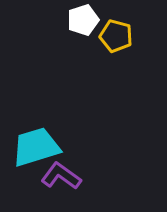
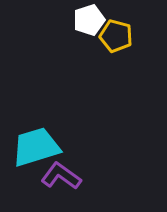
white pentagon: moved 6 px right
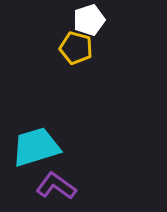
yellow pentagon: moved 40 px left, 12 px down
purple L-shape: moved 5 px left, 10 px down
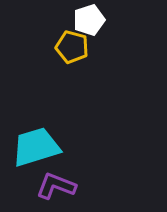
yellow pentagon: moved 4 px left, 1 px up
purple L-shape: rotated 15 degrees counterclockwise
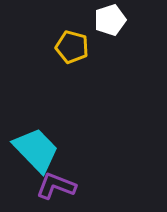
white pentagon: moved 21 px right
cyan trapezoid: moved 3 px down; rotated 63 degrees clockwise
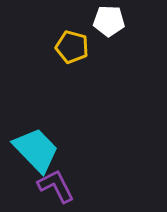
white pentagon: moved 1 px left, 1 px down; rotated 20 degrees clockwise
purple L-shape: rotated 42 degrees clockwise
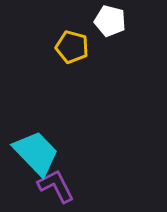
white pentagon: moved 1 px right; rotated 12 degrees clockwise
cyan trapezoid: moved 3 px down
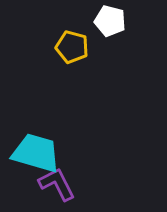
cyan trapezoid: rotated 30 degrees counterclockwise
purple L-shape: moved 1 px right, 2 px up
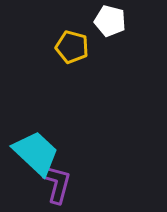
cyan trapezoid: rotated 27 degrees clockwise
purple L-shape: rotated 42 degrees clockwise
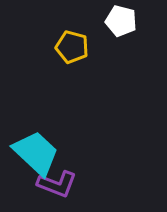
white pentagon: moved 11 px right
purple L-shape: rotated 96 degrees clockwise
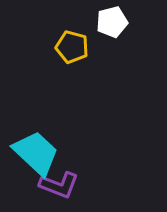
white pentagon: moved 9 px left, 1 px down; rotated 28 degrees counterclockwise
purple L-shape: moved 2 px right, 1 px down
